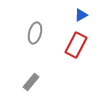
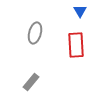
blue triangle: moved 1 px left, 4 px up; rotated 32 degrees counterclockwise
red rectangle: rotated 30 degrees counterclockwise
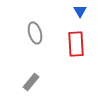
gray ellipse: rotated 30 degrees counterclockwise
red rectangle: moved 1 px up
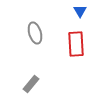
gray rectangle: moved 2 px down
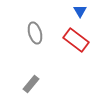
red rectangle: moved 4 px up; rotated 50 degrees counterclockwise
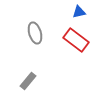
blue triangle: moved 1 px left, 1 px down; rotated 48 degrees clockwise
gray rectangle: moved 3 px left, 3 px up
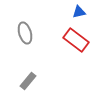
gray ellipse: moved 10 px left
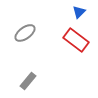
blue triangle: rotated 32 degrees counterclockwise
gray ellipse: rotated 70 degrees clockwise
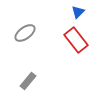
blue triangle: moved 1 px left
red rectangle: rotated 15 degrees clockwise
